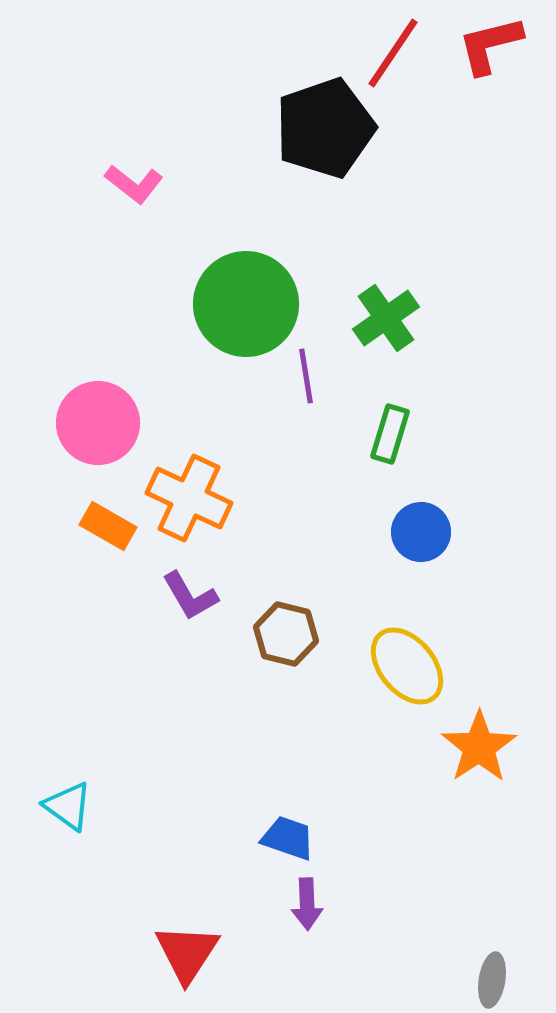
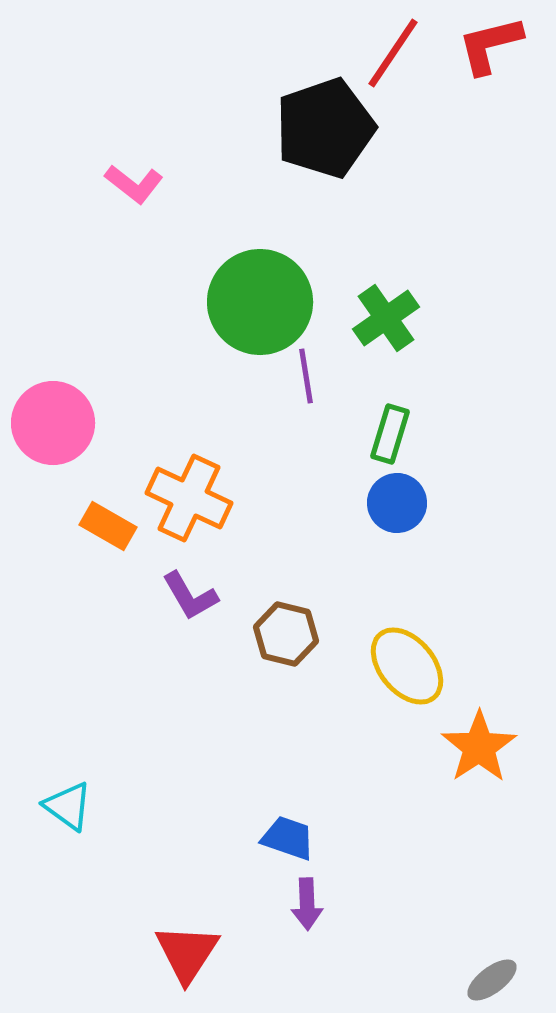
green circle: moved 14 px right, 2 px up
pink circle: moved 45 px left
blue circle: moved 24 px left, 29 px up
gray ellipse: rotated 44 degrees clockwise
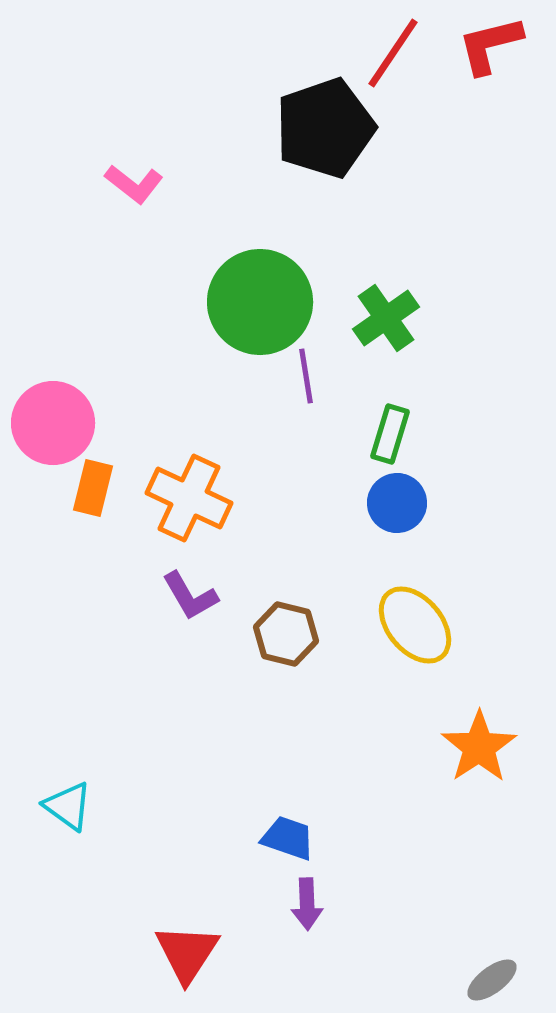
orange rectangle: moved 15 px left, 38 px up; rotated 74 degrees clockwise
yellow ellipse: moved 8 px right, 41 px up
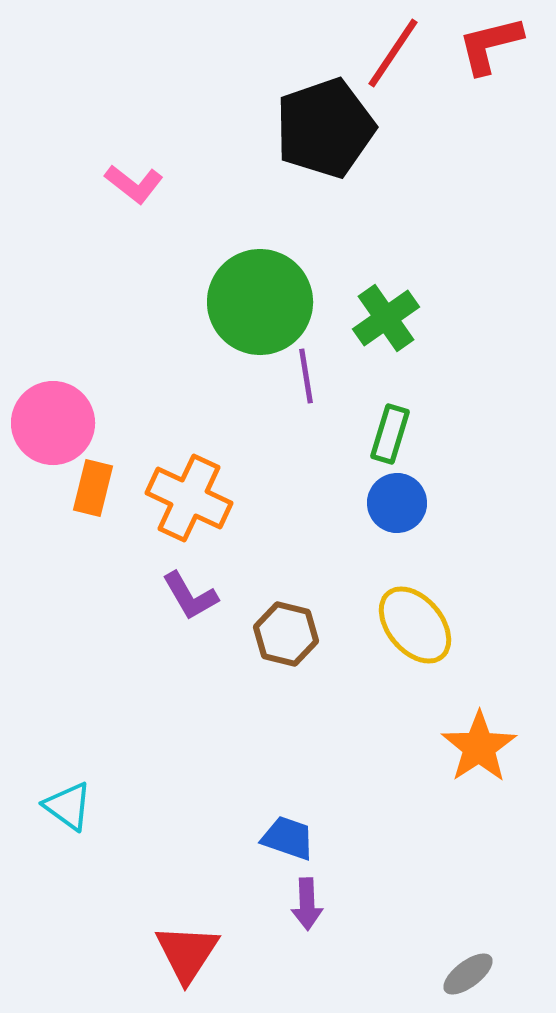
gray ellipse: moved 24 px left, 6 px up
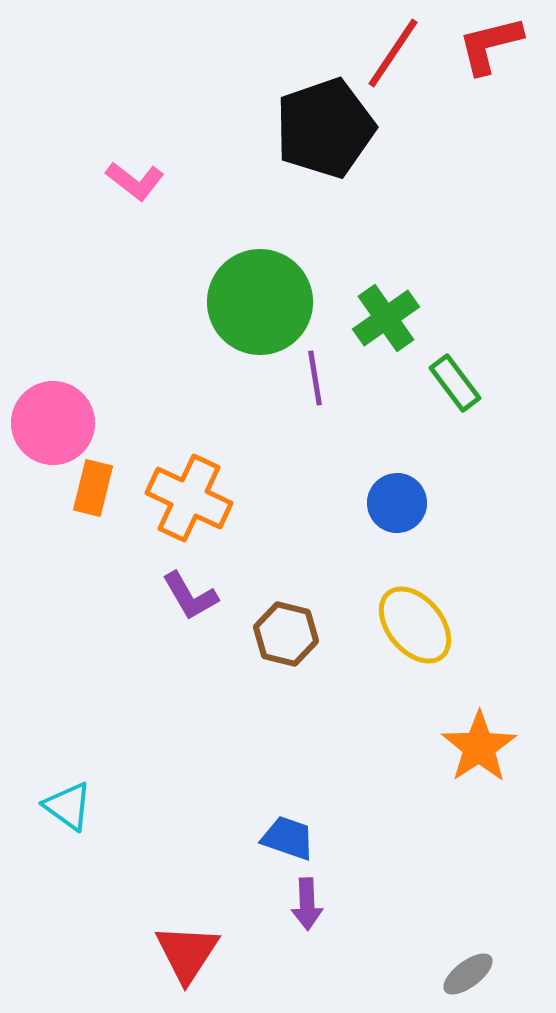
pink L-shape: moved 1 px right, 3 px up
purple line: moved 9 px right, 2 px down
green rectangle: moved 65 px right, 51 px up; rotated 54 degrees counterclockwise
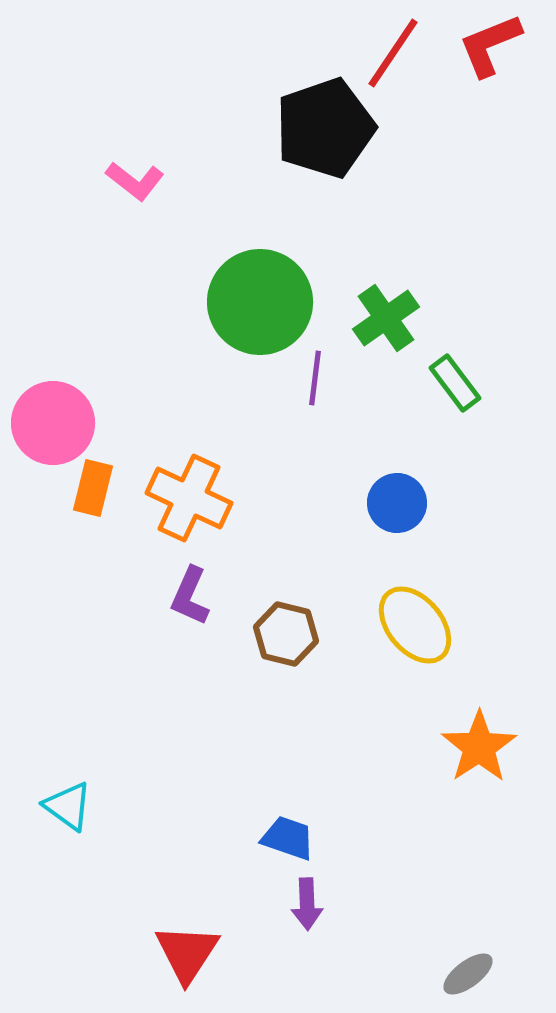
red L-shape: rotated 8 degrees counterclockwise
purple line: rotated 16 degrees clockwise
purple L-shape: rotated 54 degrees clockwise
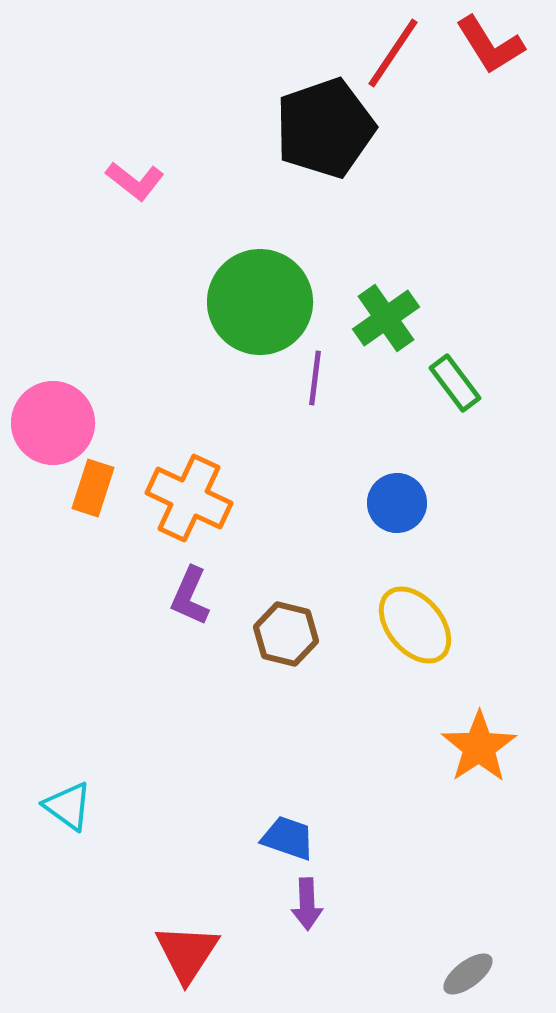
red L-shape: rotated 100 degrees counterclockwise
orange rectangle: rotated 4 degrees clockwise
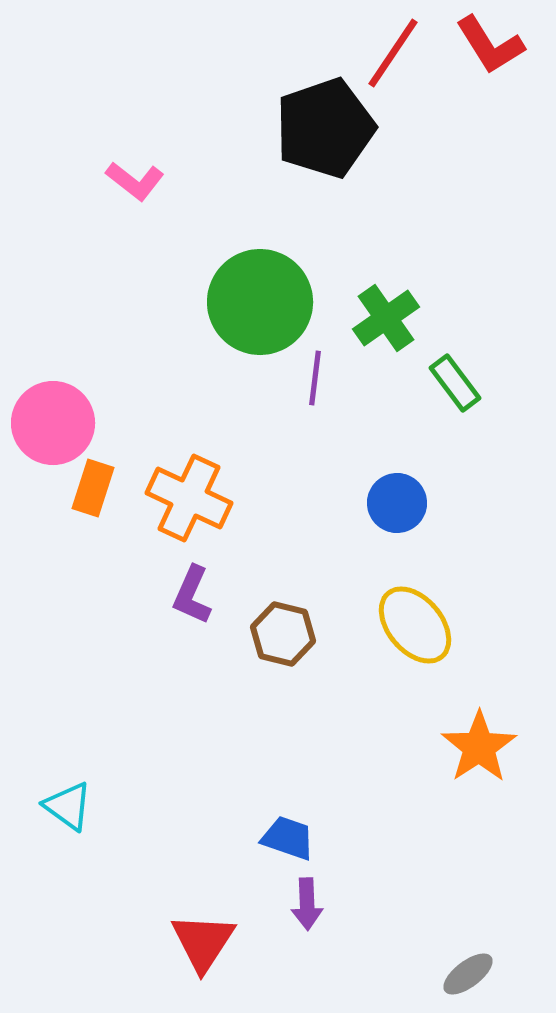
purple L-shape: moved 2 px right, 1 px up
brown hexagon: moved 3 px left
red triangle: moved 16 px right, 11 px up
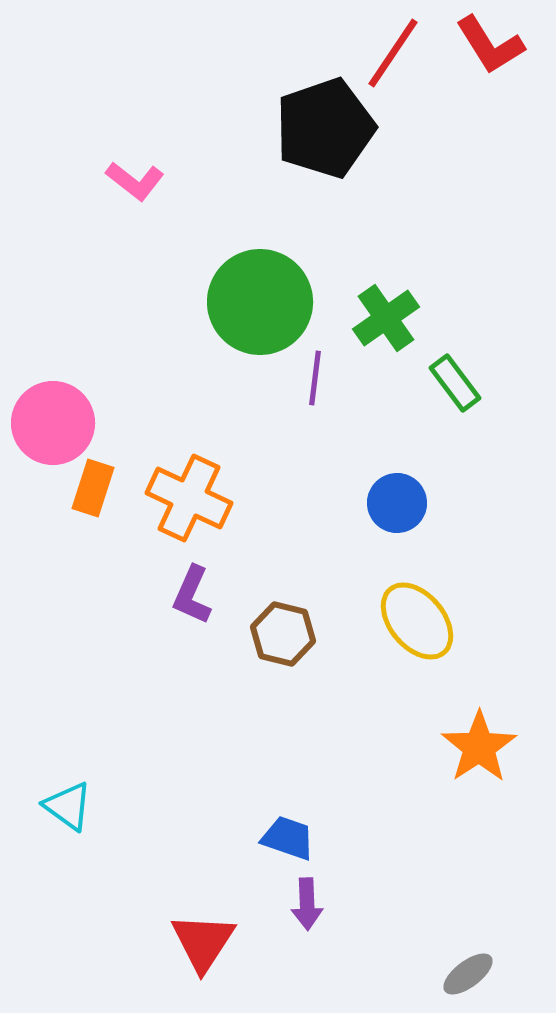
yellow ellipse: moved 2 px right, 4 px up
